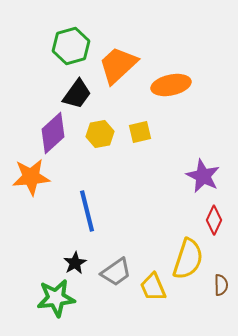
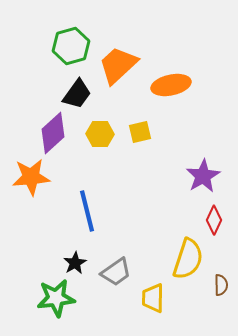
yellow hexagon: rotated 12 degrees clockwise
purple star: rotated 16 degrees clockwise
yellow trapezoid: moved 11 px down; rotated 24 degrees clockwise
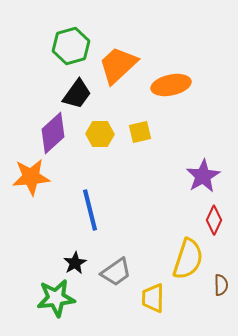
blue line: moved 3 px right, 1 px up
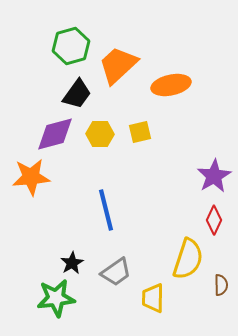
purple diamond: moved 2 px right, 1 px down; rotated 27 degrees clockwise
purple star: moved 11 px right
blue line: moved 16 px right
black star: moved 3 px left
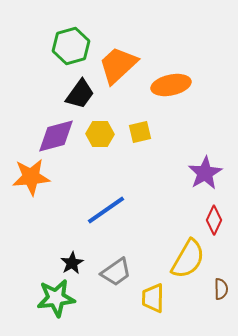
black trapezoid: moved 3 px right
purple diamond: moved 1 px right, 2 px down
purple star: moved 9 px left, 3 px up
blue line: rotated 69 degrees clockwise
yellow semicircle: rotated 12 degrees clockwise
brown semicircle: moved 4 px down
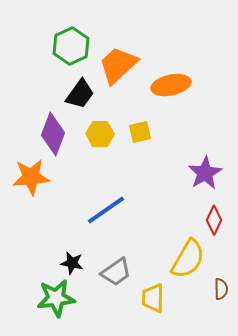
green hexagon: rotated 9 degrees counterclockwise
purple diamond: moved 3 px left, 2 px up; rotated 54 degrees counterclockwise
black star: rotated 30 degrees counterclockwise
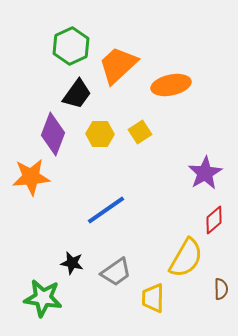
black trapezoid: moved 3 px left
yellow square: rotated 20 degrees counterclockwise
red diamond: rotated 24 degrees clockwise
yellow semicircle: moved 2 px left, 1 px up
green star: moved 13 px left; rotated 15 degrees clockwise
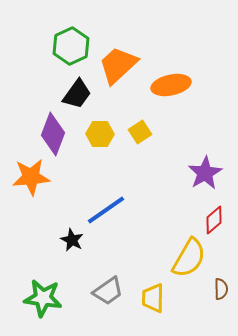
yellow semicircle: moved 3 px right
black star: moved 23 px up; rotated 15 degrees clockwise
gray trapezoid: moved 8 px left, 19 px down
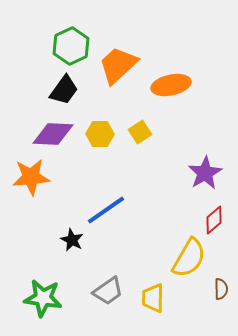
black trapezoid: moved 13 px left, 4 px up
purple diamond: rotated 72 degrees clockwise
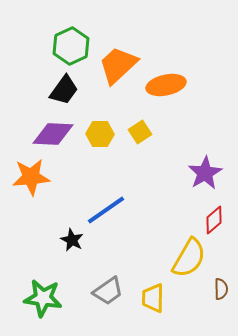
orange ellipse: moved 5 px left
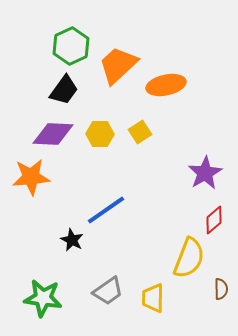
yellow semicircle: rotated 9 degrees counterclockwise
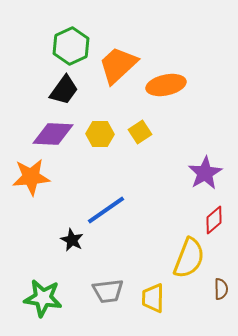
gray trapezoid: rotated 28 degrees clockwise
